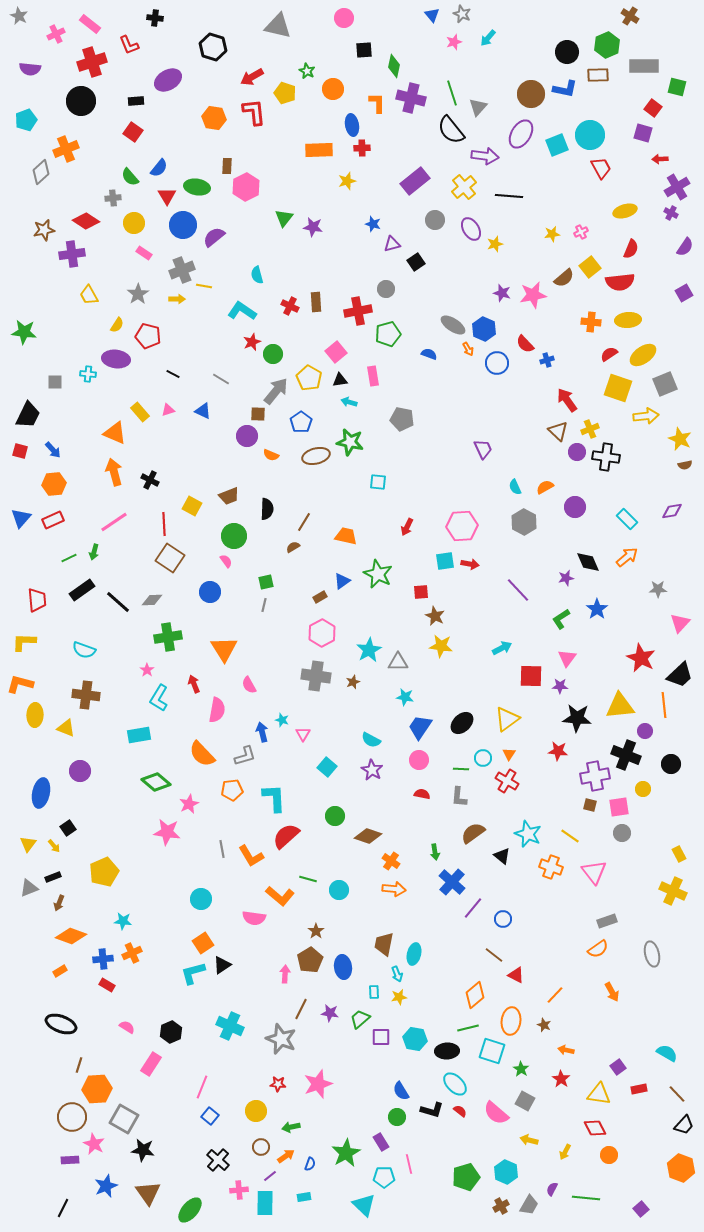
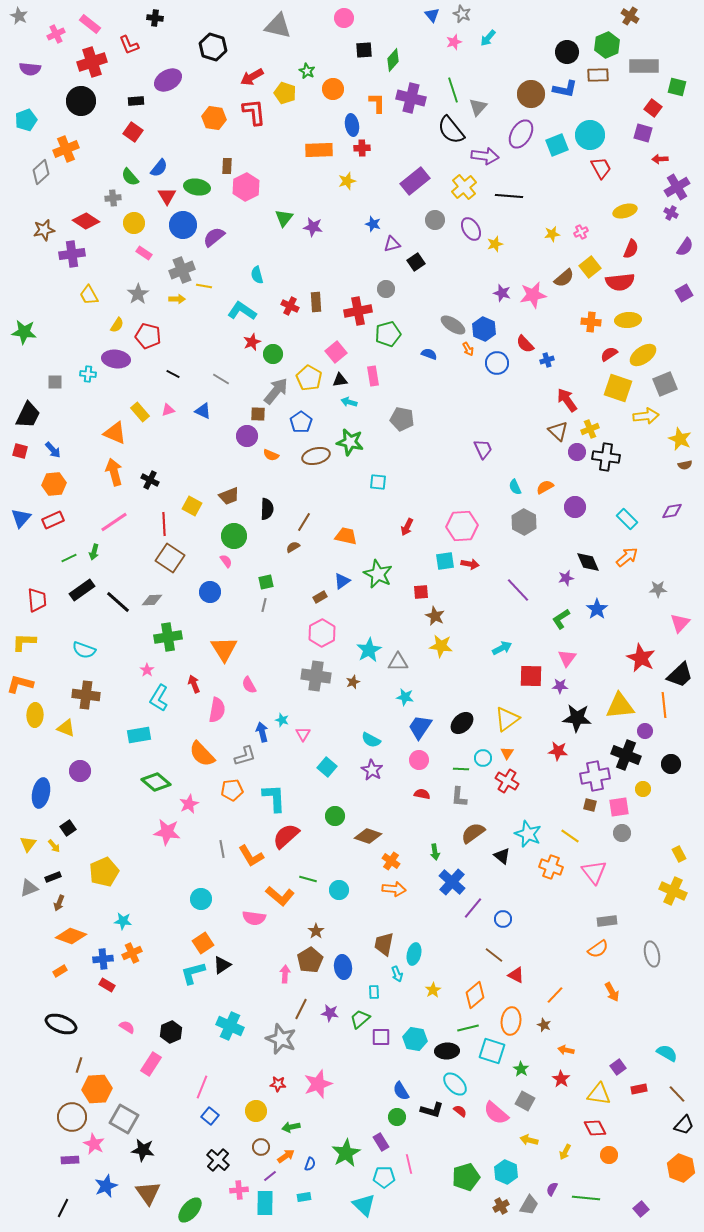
green diamond at (394, 66): moved 1 px left, 6 px up; rotated 30 degrees clockwise
green line at (452, 93): moved 1 px right, 3 px up
orange triangle at (509, 754): moved 2 px left, 1 px up
gray rectangle at (607, 921): rotated 12 degrees clockwise
yellow star at (399, 997): moved 34 px right, 7 px up; rotated 21 degrees counterclockwise
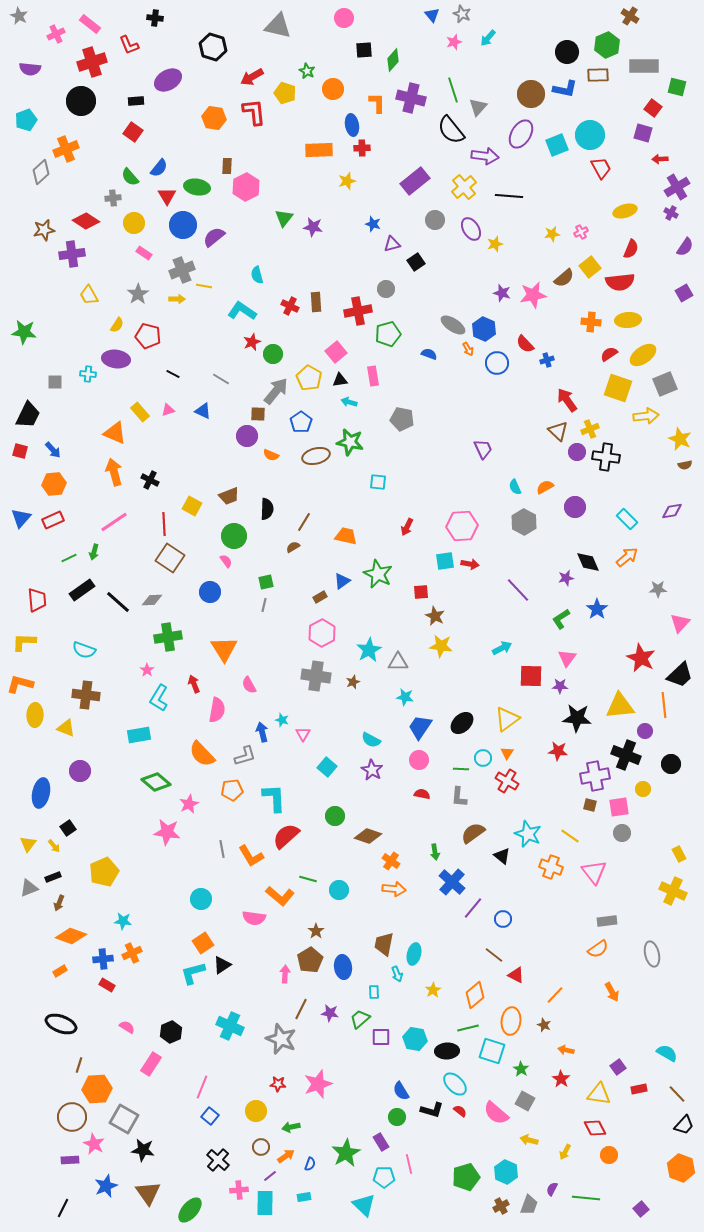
gray trapezoid at (529, 1205): rotated 10 degrees counterclockwise
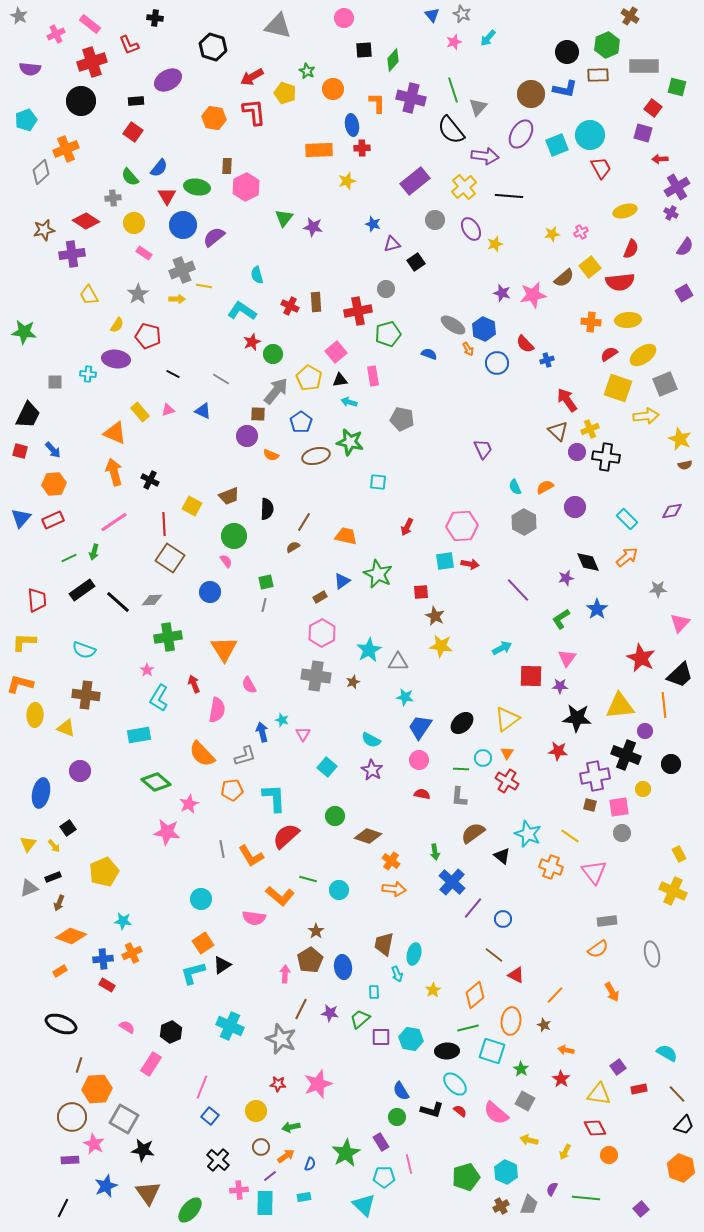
cyan hexagon at (415, 1039): moved 4 px left
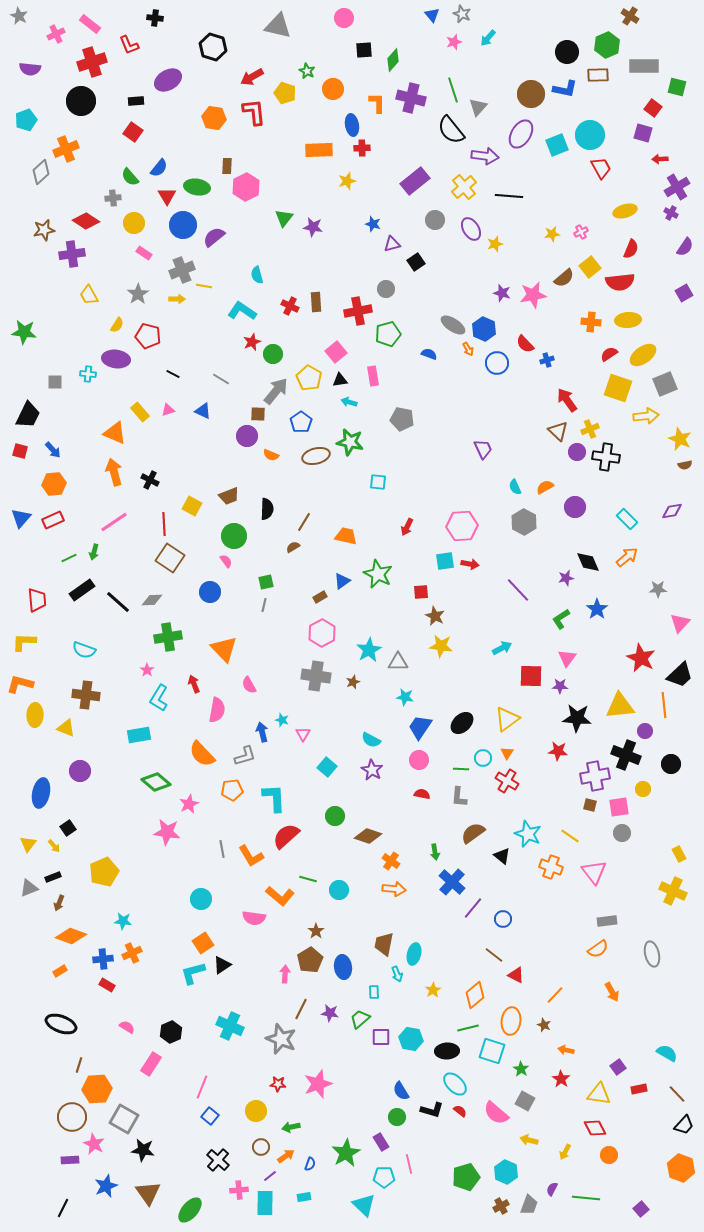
orange triangle at (224, 649): rotated 12 degrees counterclockwise
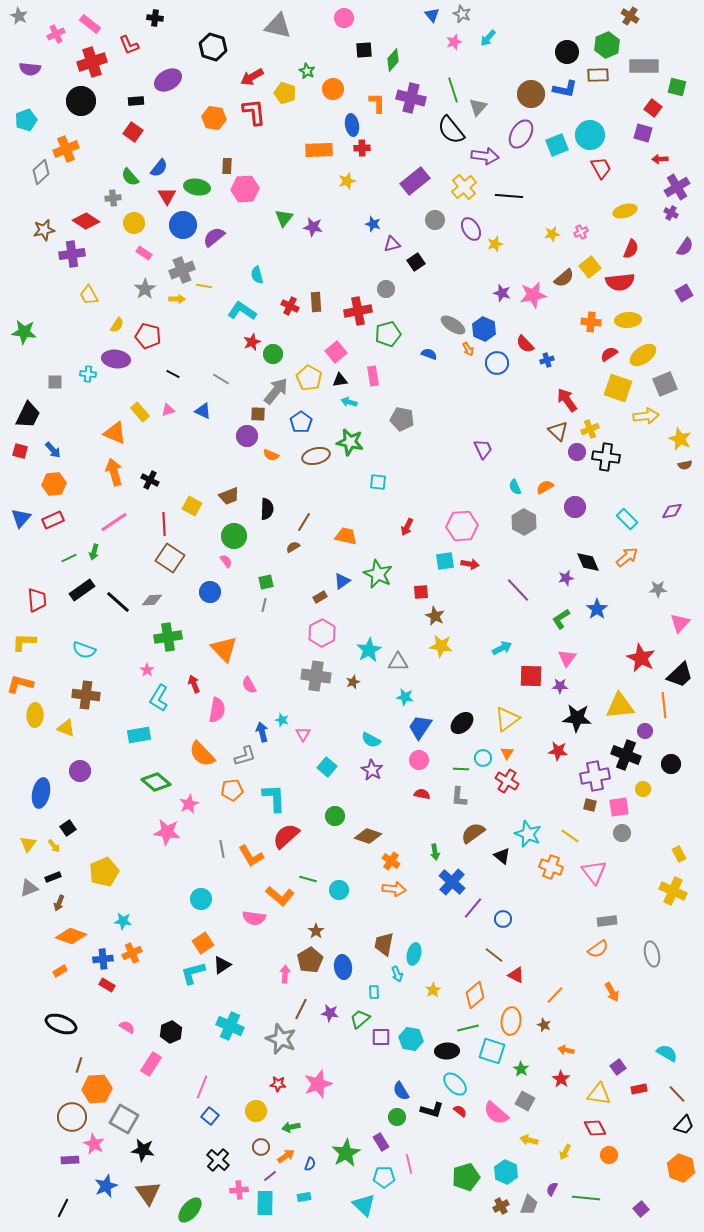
pink hexagon at (246, 187): moved 1 px left, 2 px down; rotated 24 degrees clockwise
gray star at (138, 294): moved 7 px right, 5 px up
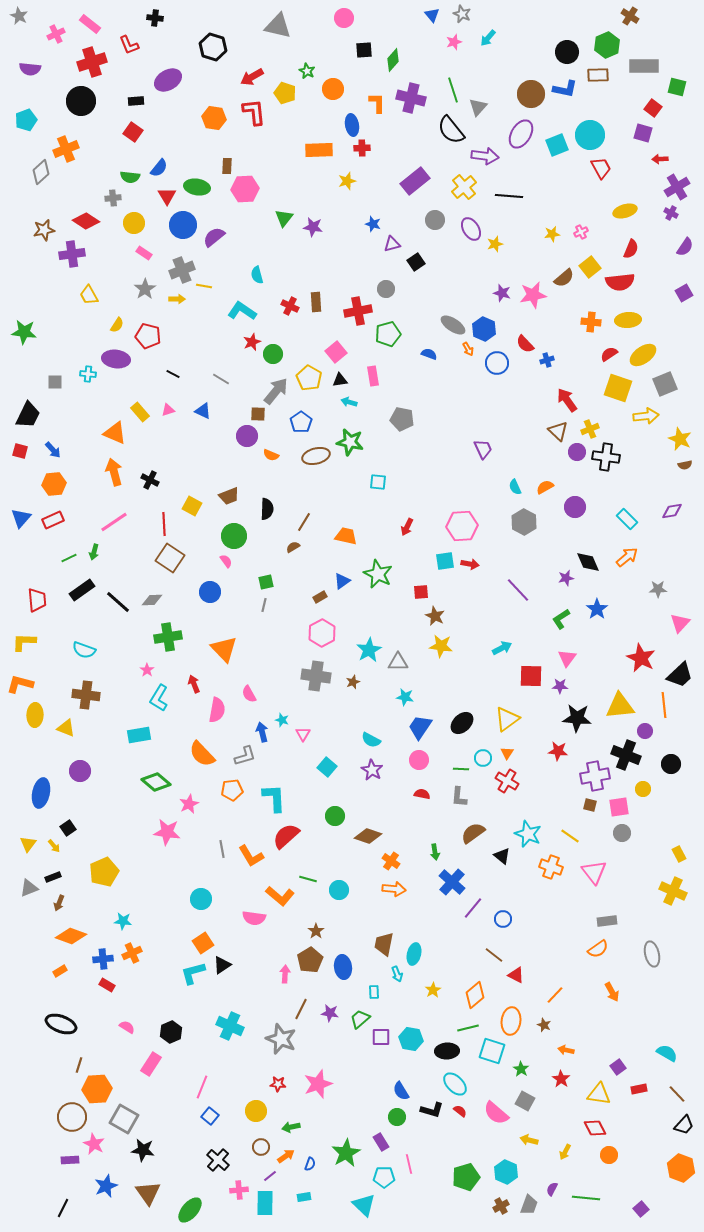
green semicircle at (130, 177): rotated 42 degrees counterclockwise
pink semicircle at (249, 685): moved 9 px down
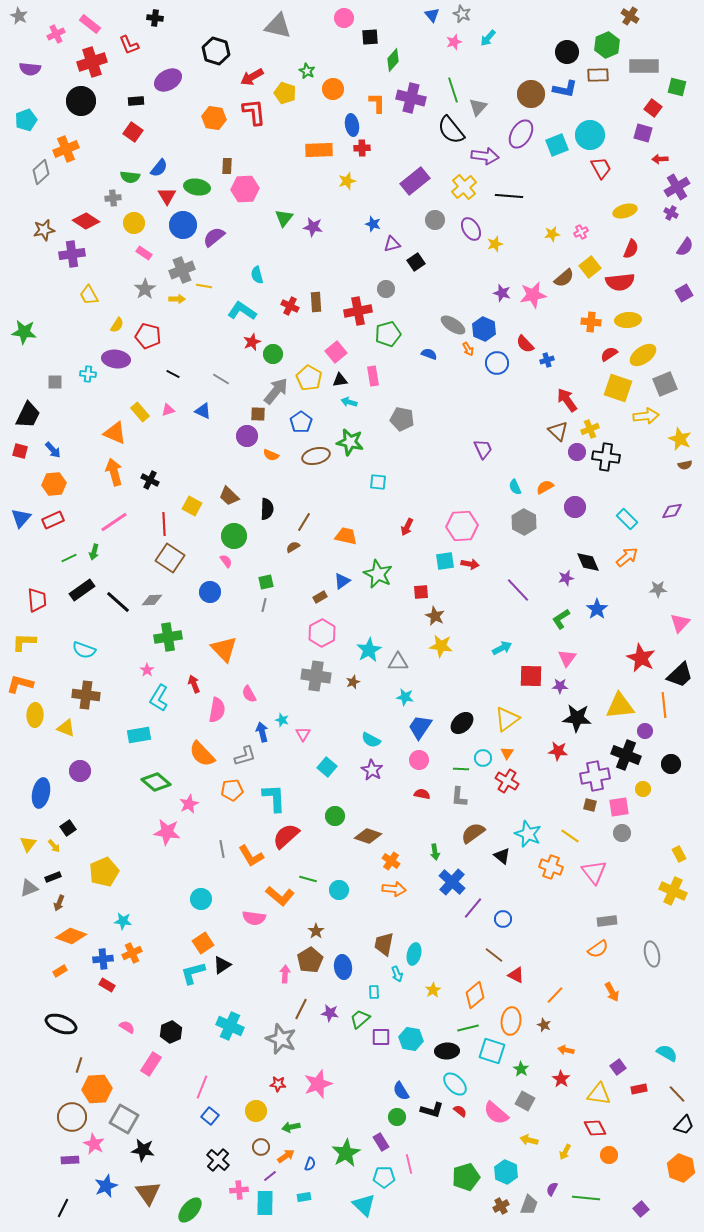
black hexagon at (213, 47): moved 3 px right, 4 px down
black square at (364, 50): moved 6 px right, 13 px up
brown trapezoid at (229, 496): rotated 65 degrees clockwise
